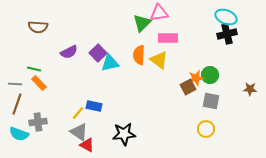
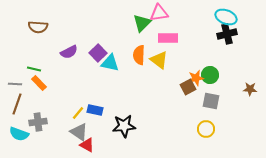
cyan triangle: rotated 24 degrees clockwise
blue rectangle: moved 1 px right, 4 px down
black star: moved 8 px up
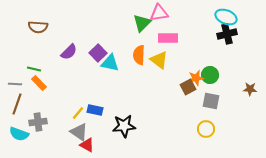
purple semicircle: rotated 18 degrees counterclockwise
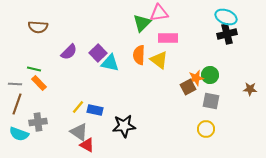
yellow line: moved 6 px up
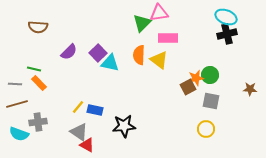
brown line: rotated 55 degrees clockwise
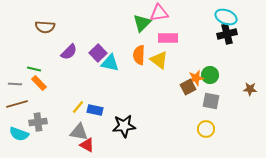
brown semicircle: moved 7 px right
gray triangle: rotated 24 degrees counterclockwise
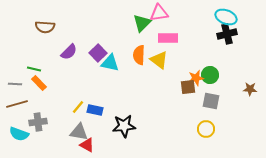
brown square: rotated 21 degrees clockwise
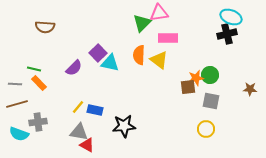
cyan ellipse: moved 5 px right
purple semicircle: moved 5 px right, 16 px down
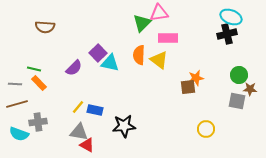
green circle: moved 29 px right
gray square: moved 26 px right
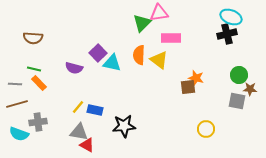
brown semicircle: moved 12 px left, 11 px down
pink rectangle: moved 3 px right
cyan triangle: moved 2 px right
purple semicircle: rotated 60 degrees clockwise
orange star: rotated 28 degrees clockwise
